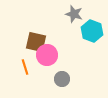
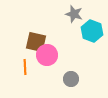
orange line: rotated 14 degrees clockwise
gray circle: moved 9 px right
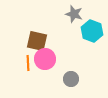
brown square: moved 1 px right, 1 px up
pink circle: moved 2 px left, 4 px down
orange line: moved 3 px right, 4 px up
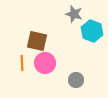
pink circle: moved 4 px down
orange line: moved 6 px left
gray circle: moved 5 px right, 1 px down
